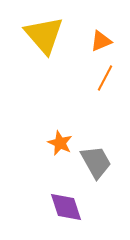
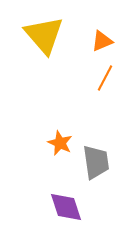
orange triangle: moved 1 px right
gray trapezoid: rotated 21 degrees clockwise
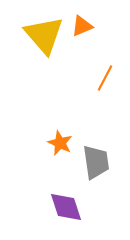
orange triangle: moved 20 px left, 15 px up
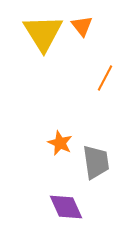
orange triangle: rotated 45 degrees counterclockwise
yellow triangle: moved 1 px left, 2 px up; rotated 9 degrees clockwise
purple diamond: rotated 6 degrees counterclockwise
